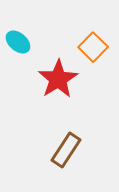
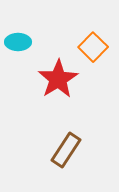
cyan ellipse: rotated 40 degrees counterclockwise
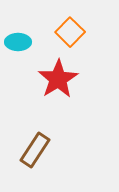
orange square: moved 23 px left, 15 px up
brown rectangle: moved 31 px left
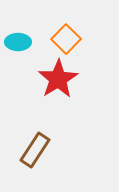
orange square: moved 4 px left, 7 px down
